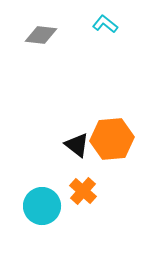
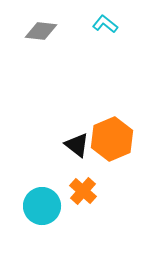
gray diamond: moved 4 px up
orange hexagon: rotated 18 degrees counterclockwise
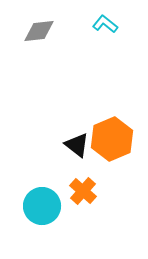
gray diamond: moved 2 px left; rotated 12 degrees counterclockwise
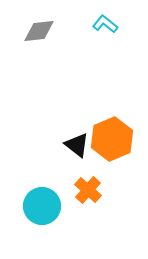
orange cross: moved 5 px right, 1 px up
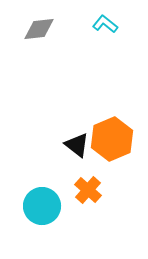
gray diamond: moved 2 px up
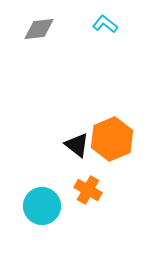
orange cross: rotated 12 degrees counterclockwise
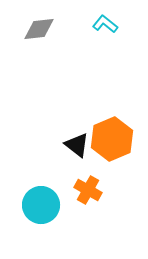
cyan circle: moved 1 px left, 1 px up
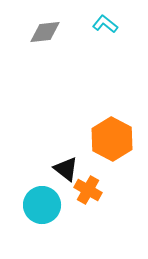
gray diamond: moved 6 px right, 3 px down
orange hexagon: rotated 9 degrees counterclockwise
black triangle: moved 11 px left, 24 px down
cyan circle: moved 1 px right
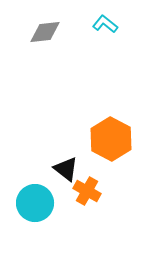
orange hexagon: moved 1 px left
orange cross: moved 1 px left, 1 px down
cyan circle: moved 7 px left, 2 px up
